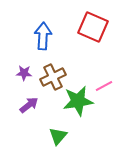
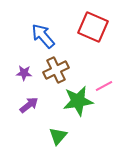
blue arrow: rotated 44 degrees counterclockwise
brown cross: moved 3 px right, 7 px up
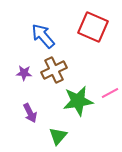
brown cross: moved 2 px left
pink line: moved 6 px right, 7 px down
purple arrow: moved 1 px right, 8 px down; rotated 102 degrees clockwise
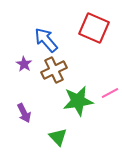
red square: moved 1 px right, 1 px down
blue arrow: moved 3 px right, 4 px down
purple star: moved 9 px up; rotated 28 degrees clockwise
purple arrow: moved 6 px left
green triangle: moved 1 px down; rotated 24 degrees counterclockwise
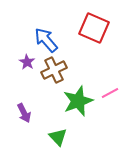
purple star: moved 3 px right, 2 px up
green star: rotated 12 degrees counterclockwise
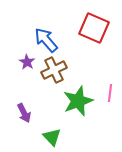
pink line: rotated 54 degrees counterclockwise
green triangle: moved 6 px left
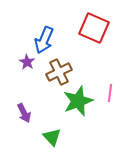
blue arrow: moved 2 px left; rotated 116 degrees counterclockwise
brown cross: moved 5 px right, 2 px down
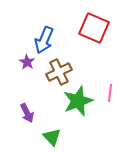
purple arrow: moved 3 px right
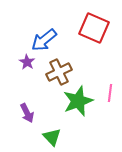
blue arrow: rotated 28 degrees clockwise
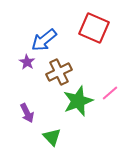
pink line: rotated 42 degrees clockwise
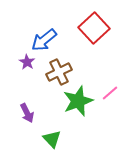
red square: rotated 24 degrees clockwise
green triangle: moved 2 px down
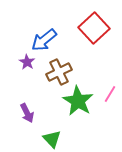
pink line: moved 1 px down; rotated 18 degrees counterclockwise
green star: rotated 20 degrees counterclockwise
